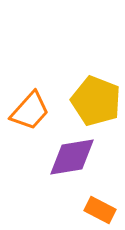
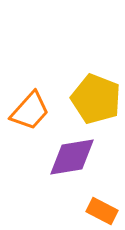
yellow pentagon: moved 2 px up
orange rectangle: moved 2 px right, 1 px down
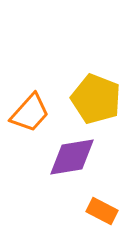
orange trapezoid: moved 2 px down
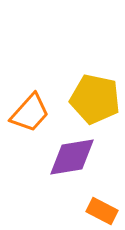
yellow pentagon: moved 1 px left; rotated 9 degrees counterclockwise
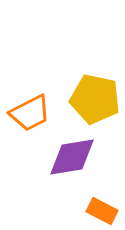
orange trapezoid: rotated 21 degrees clockwise
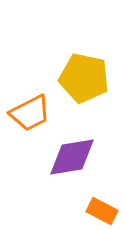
yellow pentagon: moved 11 px left, 21 px up
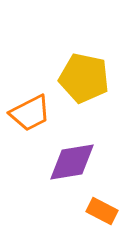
purple diamond: moved 5 px down
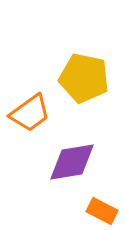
orange trapezoid: rotated 9 degrees counterclockwise
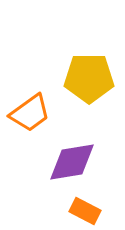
yellow pentagon: moved 5 px right; rotated 12 degrees counterclockwise
orange rectangle: moved 17 px left
